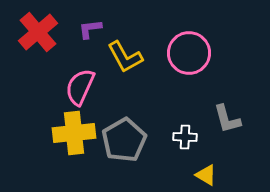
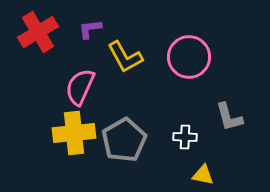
red cross: rotated 9 degrees clockwise
pink circle: moved 4 px down
gray L-shape: moved 2 px right, 2 px up
yellow triangle: moved 3 px left; rotated 20 degrees counterclockwise
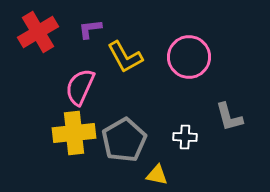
yellow triangle: moved 46 px left
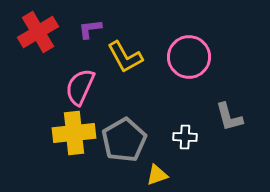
yellow triangle: rotated 30 degrees counterclockwise
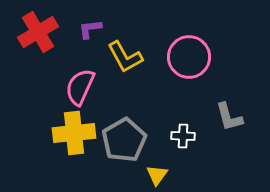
white cross: moved 2 px left, 1 px up
yellow triangle: rotated 35 degrees counterclockwise
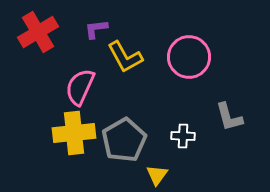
purple L-shape: moved 6 px right
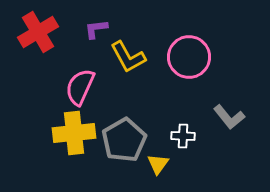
yellow L-shape: moved 3 px right
gray L-shape: rotated 24 degrees counterclockwise
yellow triangle: moved 1 px right, 11 px up
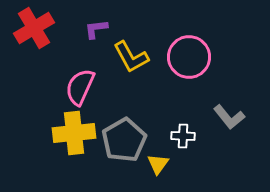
red cross: moved 4 px left, 4 px up
yellow L-shape: moved 3 px right
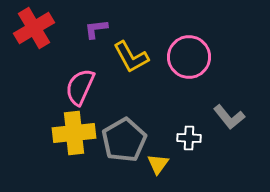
white cross: moved 6 px right, 2 px down
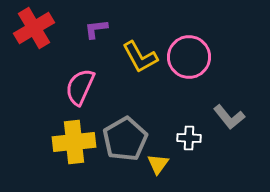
yellow L-shape: moved 9 px right
yellow cross: moved 9 px down
gray pentagon: moved 1 px right, 1 px up
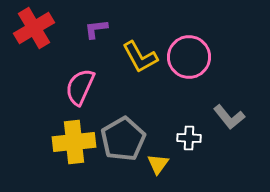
gray pentagon: moved 2 px left
